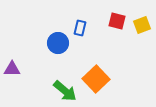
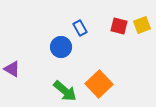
red square: moved 2 px right, 5 px down
blue rectangle: rotated 42 degrees counterclockwise
blue circle: moved 3 px right, 4 px down
purple triangle: rotated 30 degrees clockwise
orange square: moved 3 px right, 5 px down
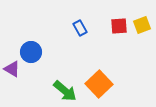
red square: rotated 18 degrees counterclockwise
blue circle: moved 30 px left, 5 px down
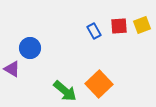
blue rectangle: moved 14 px right, 3 px down
blue circle: moved 1 px left, 4 px up
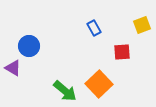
red square: moved 3 px right, 26 px down
blue rectangle: moved 3 px up
blue circle: moved 1 px left, 2 px up
purple triangle: moved 1 px right, 1 px up
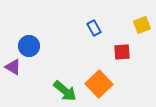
purple triangle: moved 1 px up
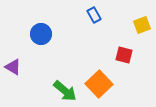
blue rectangle: moved 13 px up
blue circle: moved 12 px right, 12 px up
red square: moved 2 px right, 3 px down; rotated 18 degrees clockwise
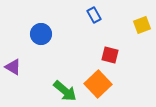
red square: moved 14 px left
orange square: moved 1 px left
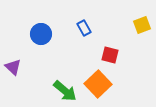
blue rectangle: moved 10 px left, 13 px down
purple triangle: rotated 12 degrees clockwise
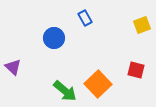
blue rectangle: moved 1 px right, 10 px up
blue circle: moved 13 px right, 4 px down
red square: moved 26 px right, 15 px down
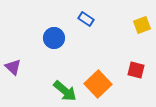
blue rectangle: moved 1 px right, 1 px down; rotated 28 degrees counterclockwise
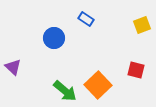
orange square: moved 1 px down
